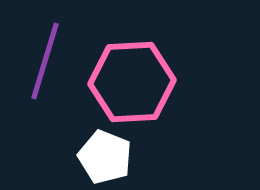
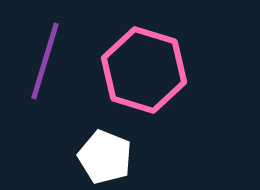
pink hexagon: moved 12 px right, 12 px up; rotated 20 degrees clockwise
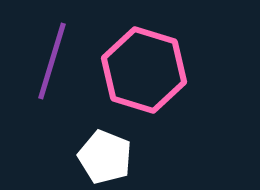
purple line: moved 7 px right
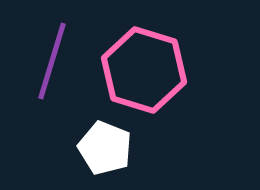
white pentagon: moved 9 px up
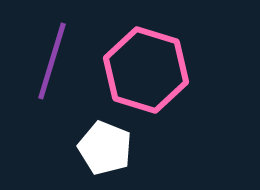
pink hexagon: moved 2 px right
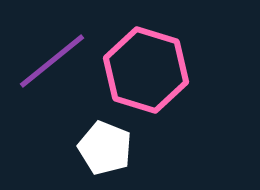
purple line: rotated 34 degrees clockwise
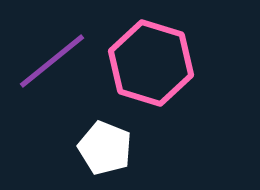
pink hexagon: moved 5 px right, 7 px up
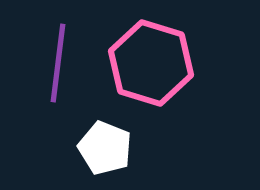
purple line: moved 6 px right, 2 px down; rotated 44 degrees counterclockwise
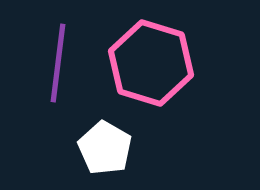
white pentagon: rotated 8 degrees clockwise
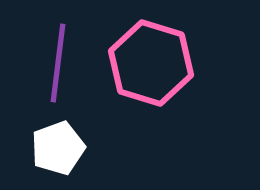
white pentagon: moved 47 px left; rotated 22 degrees clockwise
